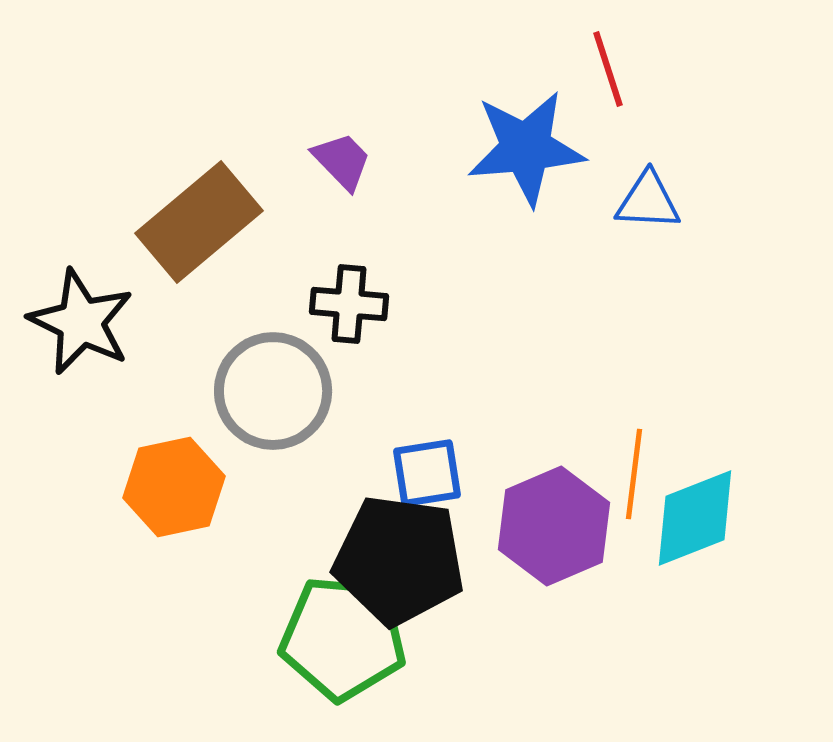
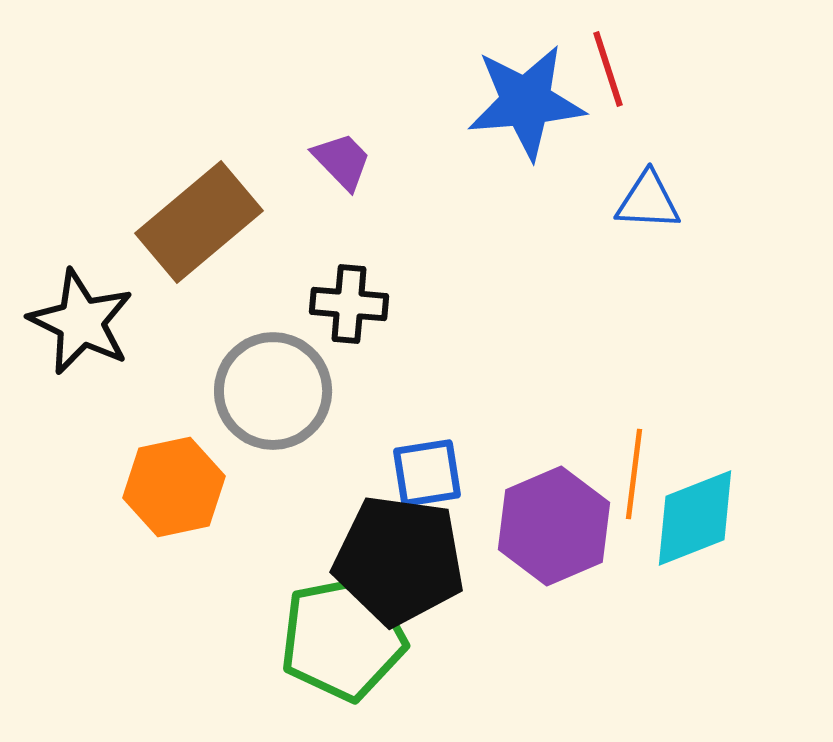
blue star: moved 46 px up
green pentagon: rotated 16 degrees counterclockwise
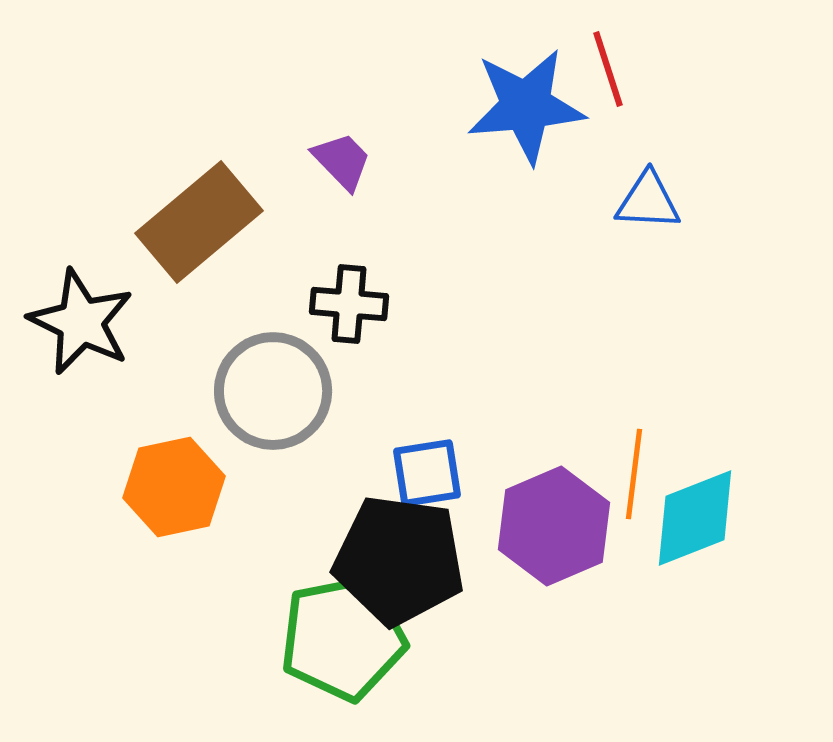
blue star: moved 4 px down
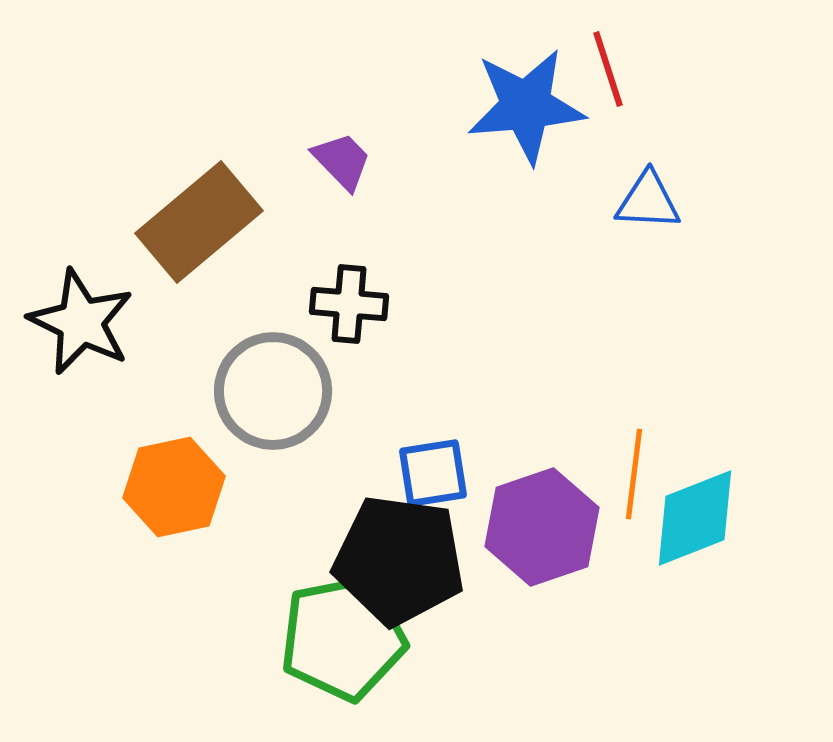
blue square: moved 6 px right
purple hexagon: moved 12 px left, 1 px down; rotated 4 degrees clockwise
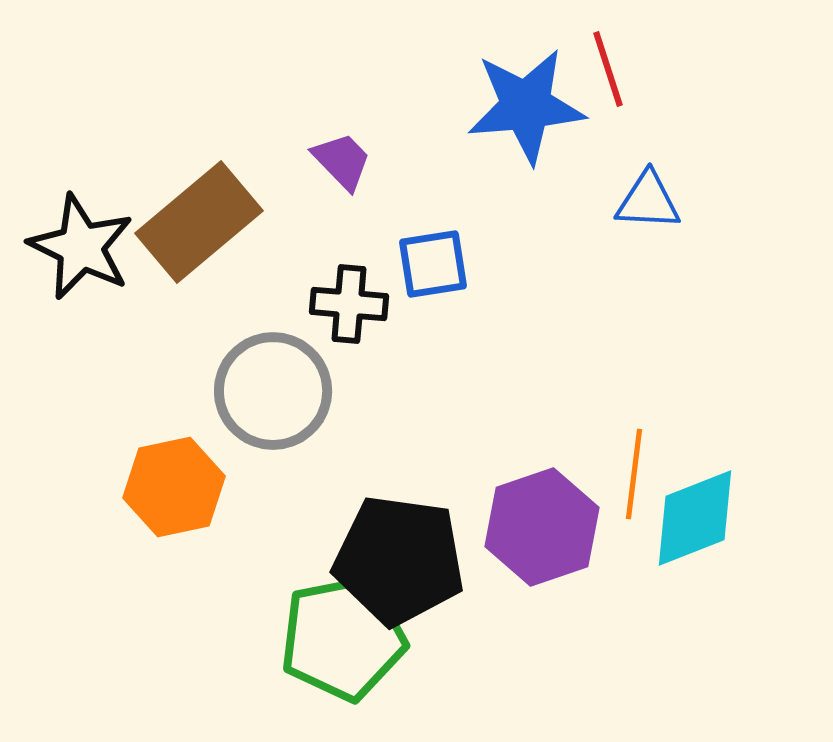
black star: moved 75 px up
blue square: moved 209 px up
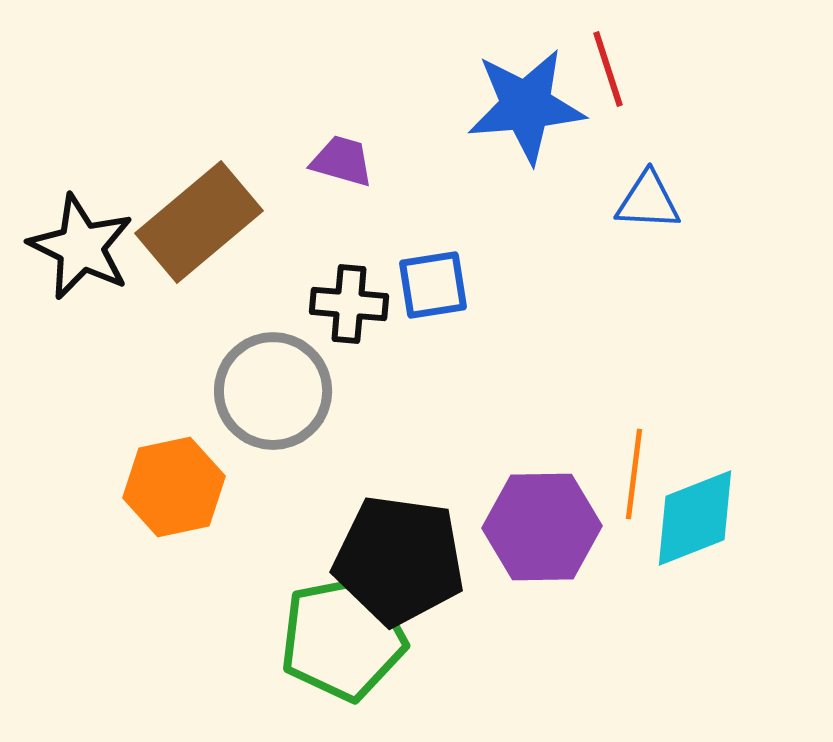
purple trapezoid: rotated 30 degrees counterclockwise
blue square: moved 21 px down
purple hexagon: rotated 18 degrees clockwise
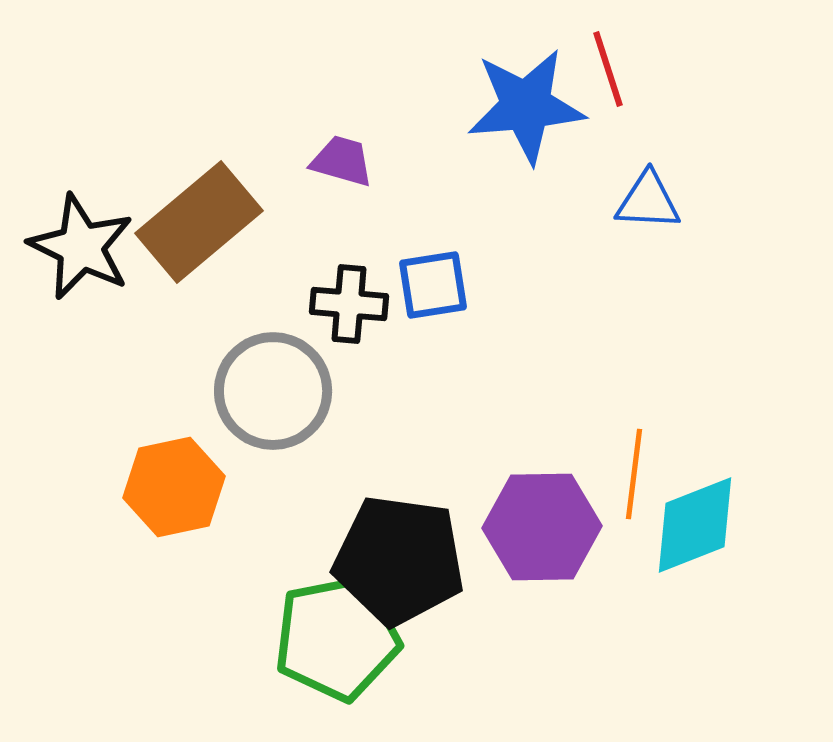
cyan diamond: moved 7 px down
green pentagon: moved 6 px left
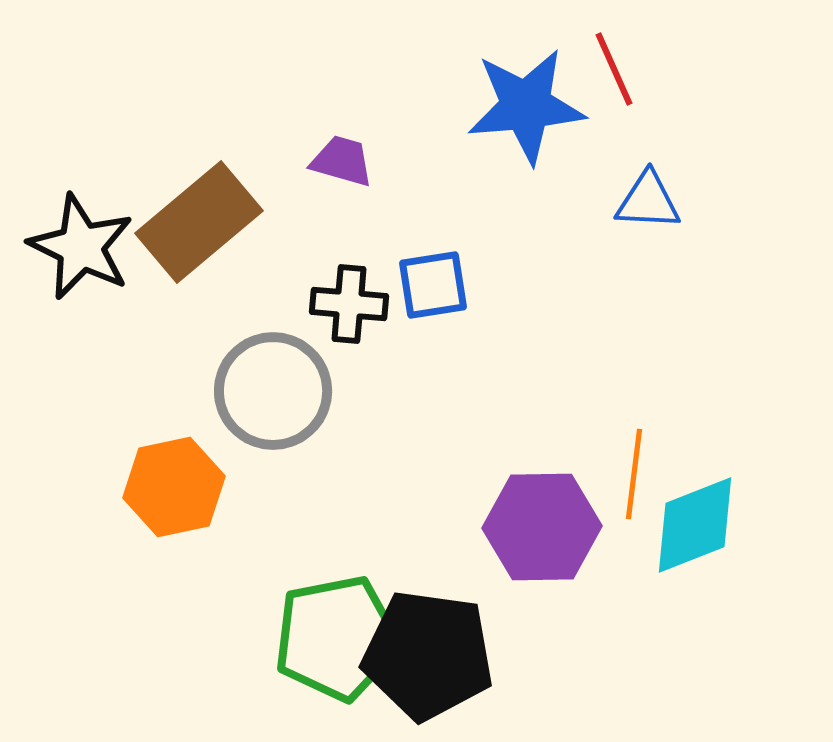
red line: moved 6 px right; rotated 6 degrees counterclockwise
black pentagon: moved 29 px right, 95 px down
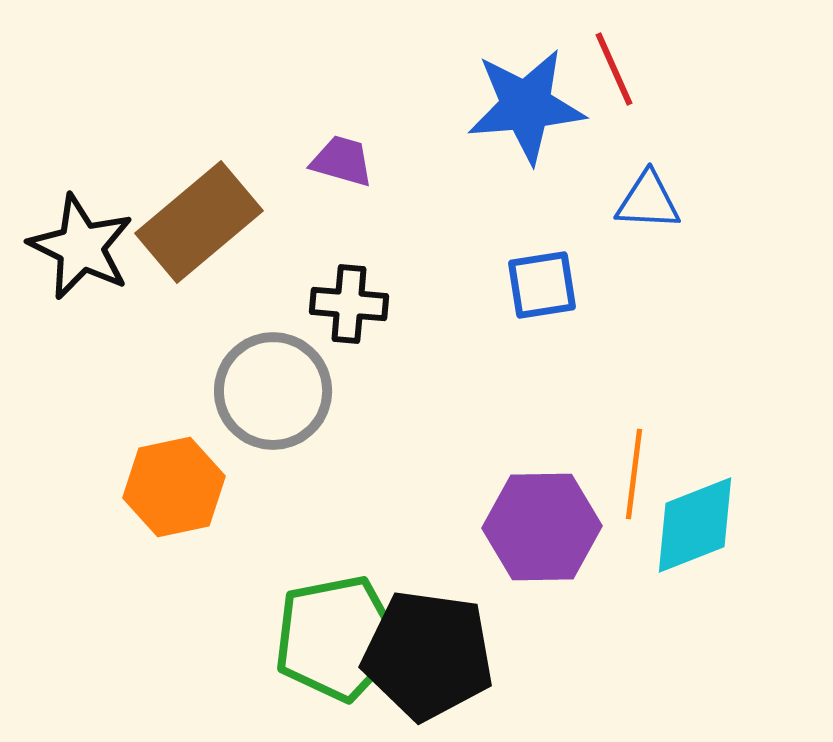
blue square: moved 109 px right
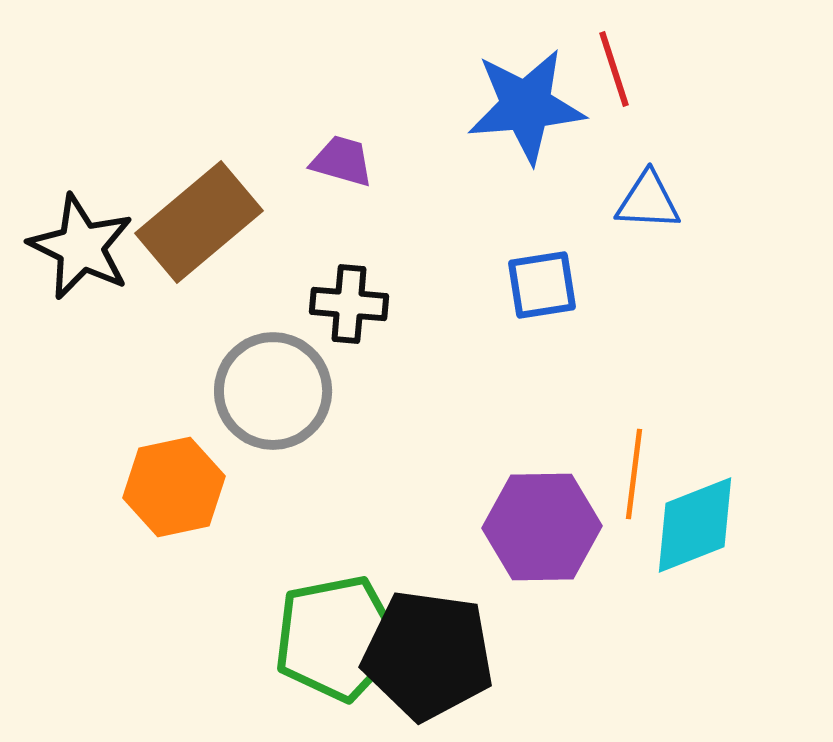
red line: rotated 6 degrees clockwise
